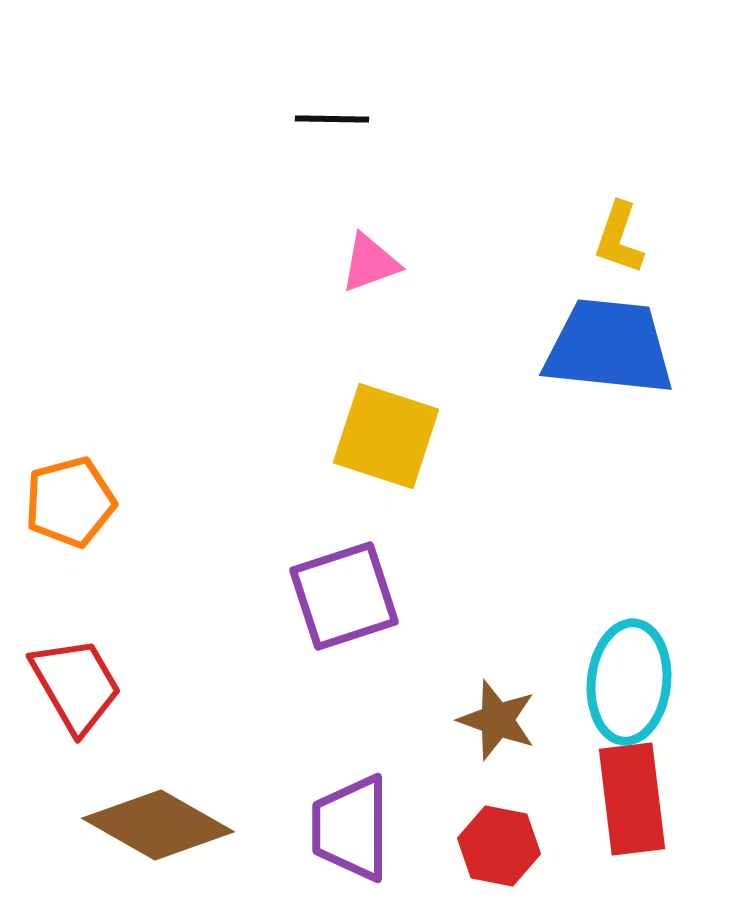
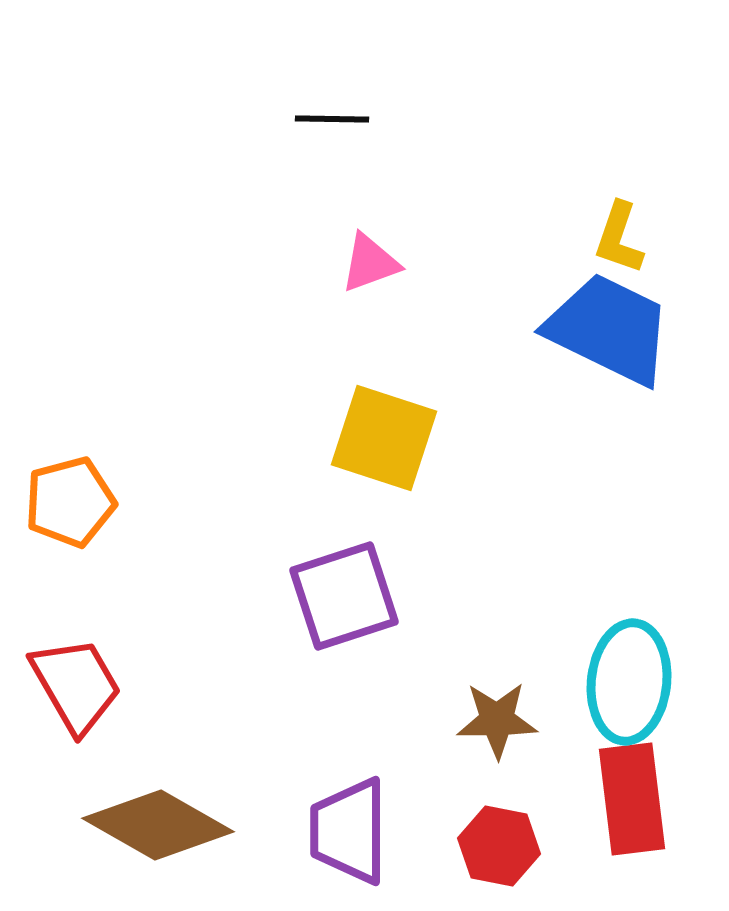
blue trapezoid: moved 18 px up; rotated 20 degrees clockwise
yellow square: moved 2 px left, 2 px down
brown star: rotated 20 degrees counterclockwise
purple trapezoid: moved 2 px left, 3 px down
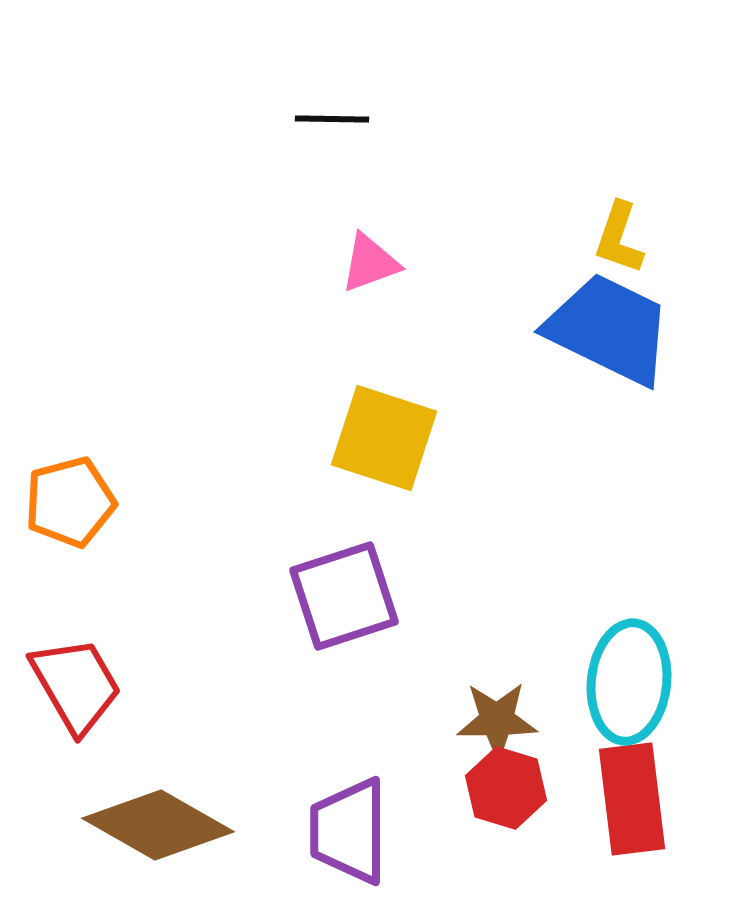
red hexagon: moved 7 px right, 58 px up; rotated 6 degrees clockwise
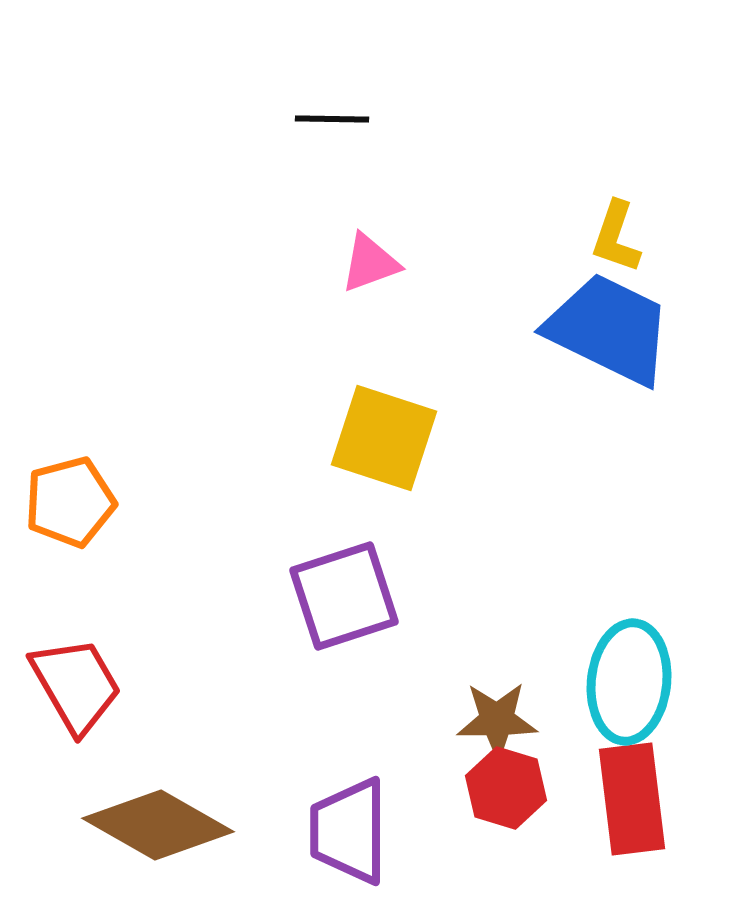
yellow L-shape: moved 3 px left, 1 px up
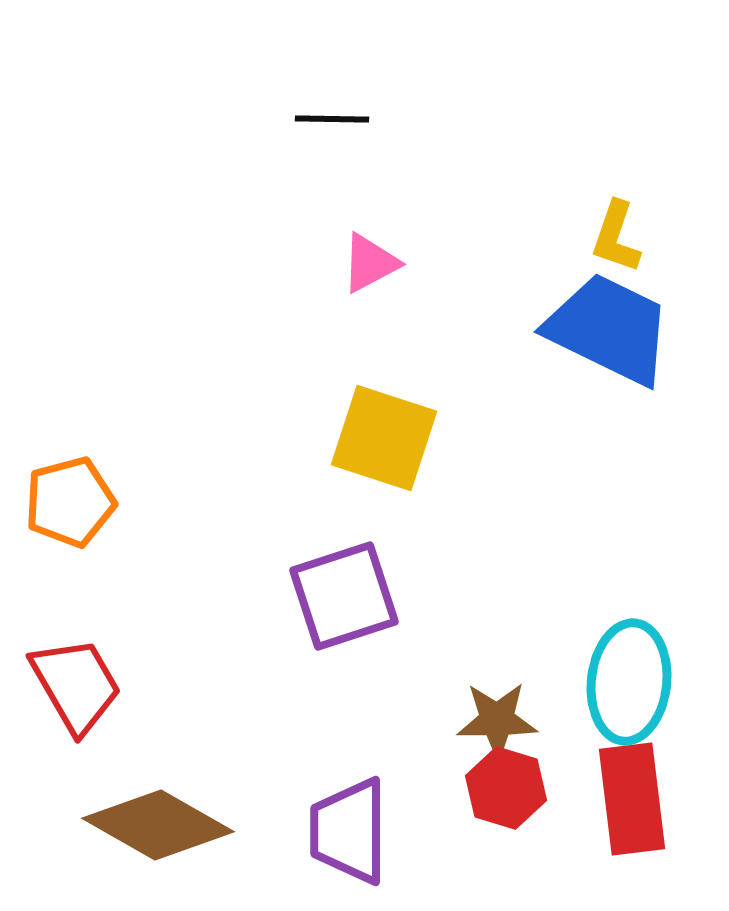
pink triangle: rotated 8 degrees counterclockwise
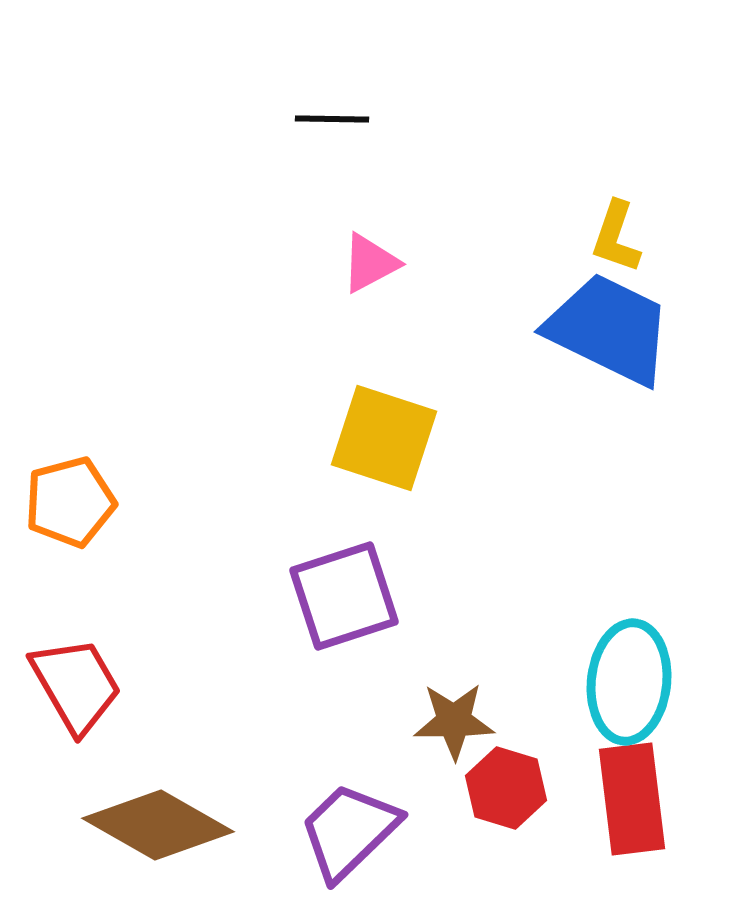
brown star: moved 43 px left, 1 px down
purple trapezoid: rotated 46 degrees clockwise
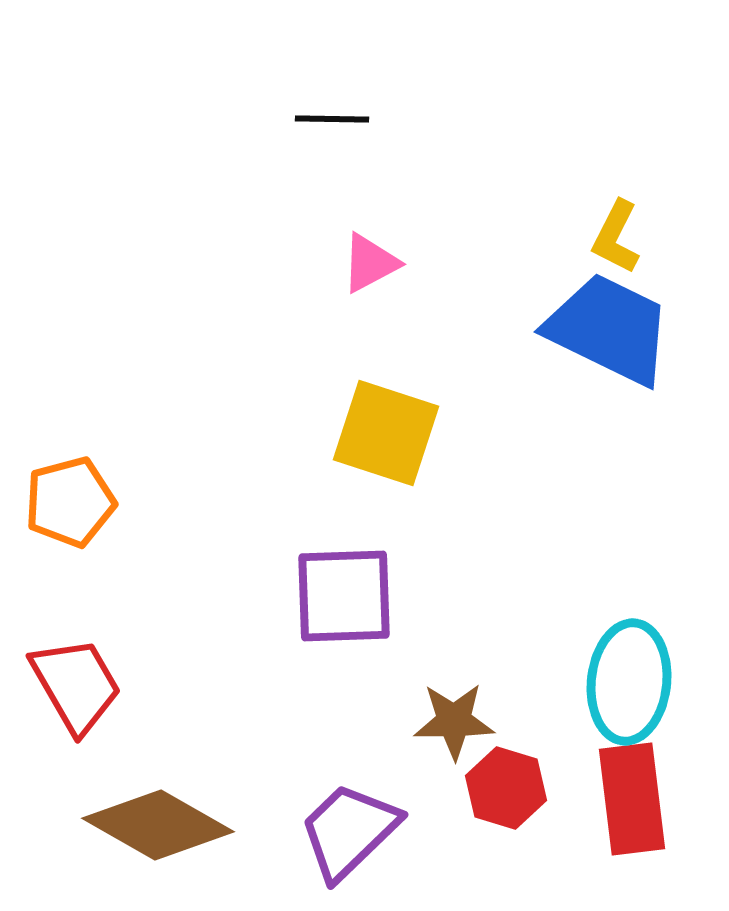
yellow L-shape: rotated 8 degrees clockwise
yellow square: moved 2 px right, 5 px up
purple square: rotated 16 degrees clockwise
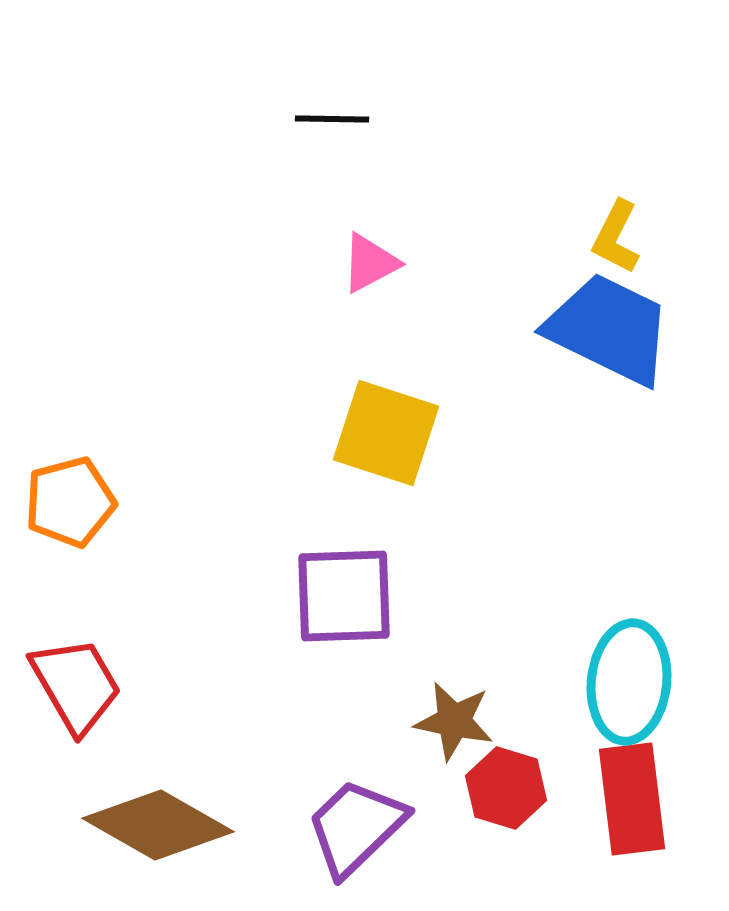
brown star: rotated 12 degrees clockwise
purple trapezoid: moved 7 px right, 4 px up
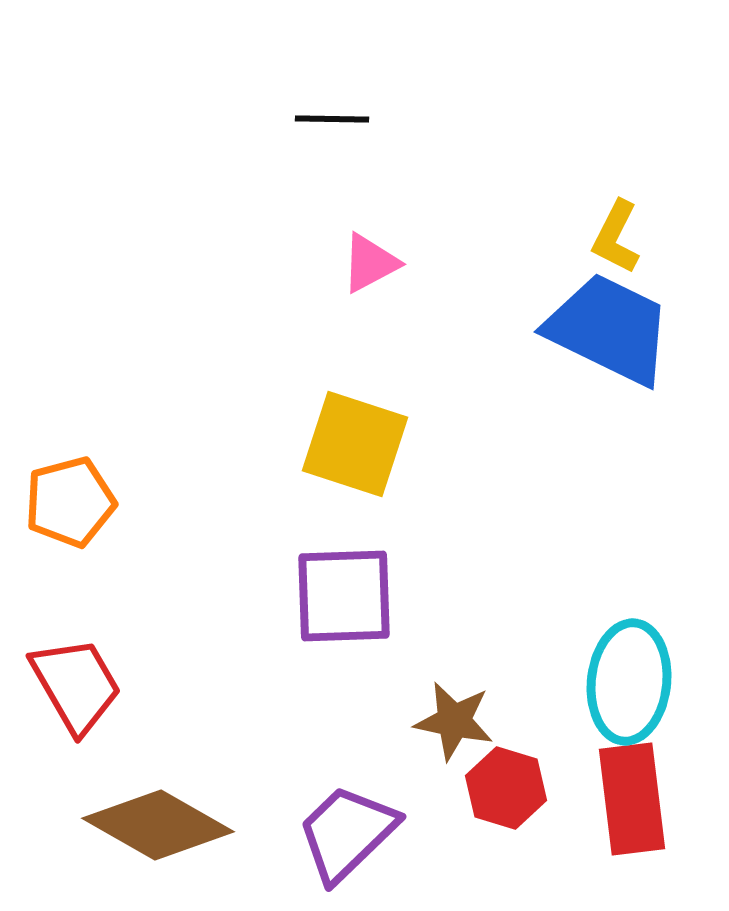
yellow square: moved 31 px left, 11 px down
purple trapezoid: moved 9 px left, 6 px down
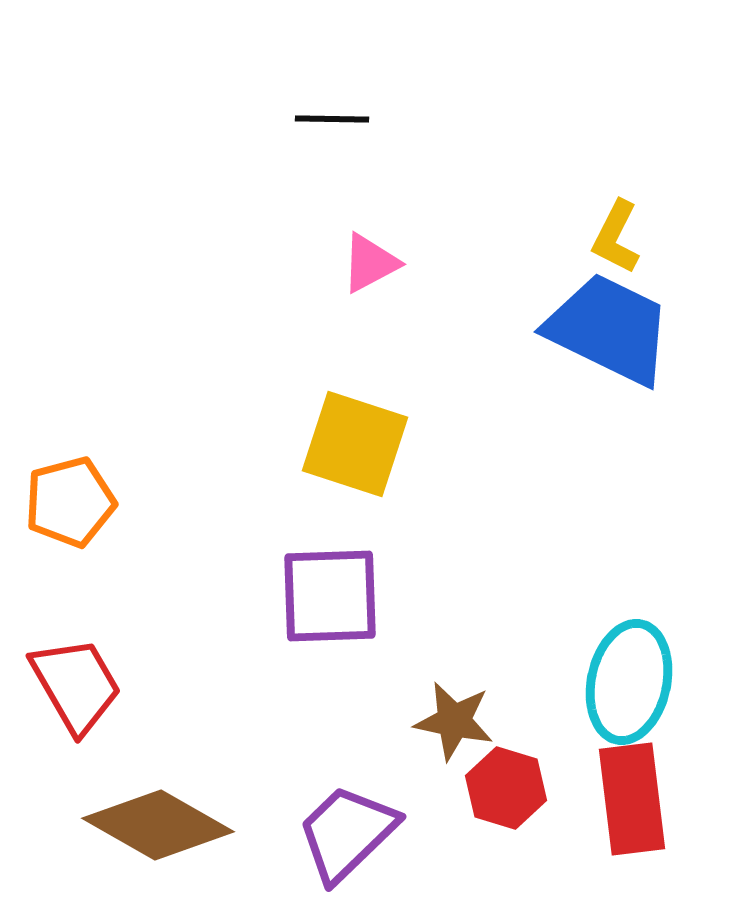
purple square: moved 14 px left
cyan ellipse: rotated 6 degrees clockwise
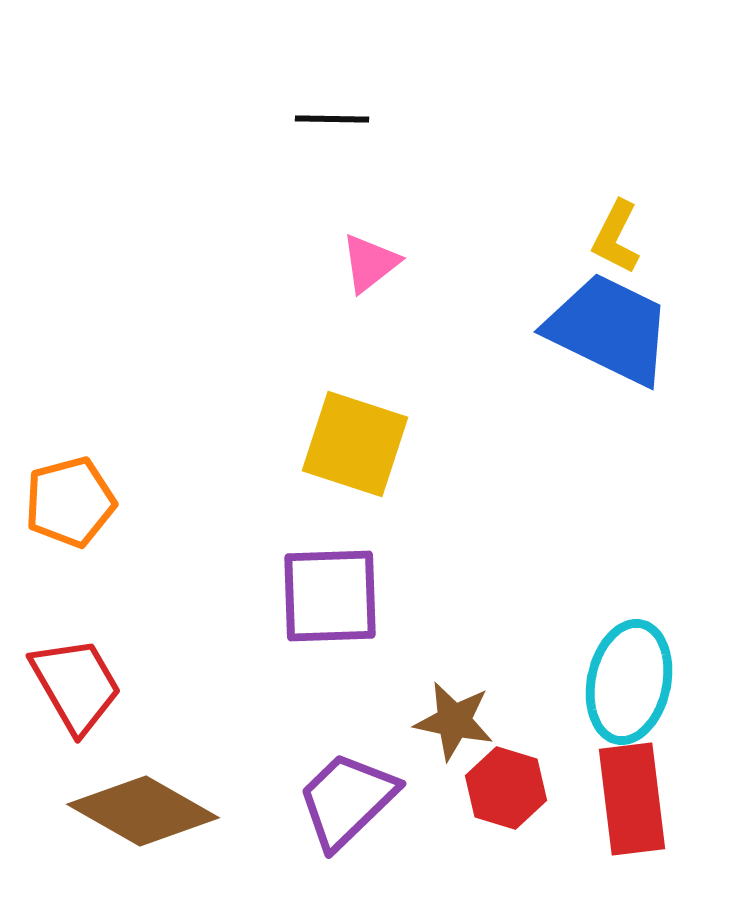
pink triangle: rotated 10 degrees counterclockwise
brown diamond: moved 15 px left, 14 px up
purple trapezoid: moved 33 px up
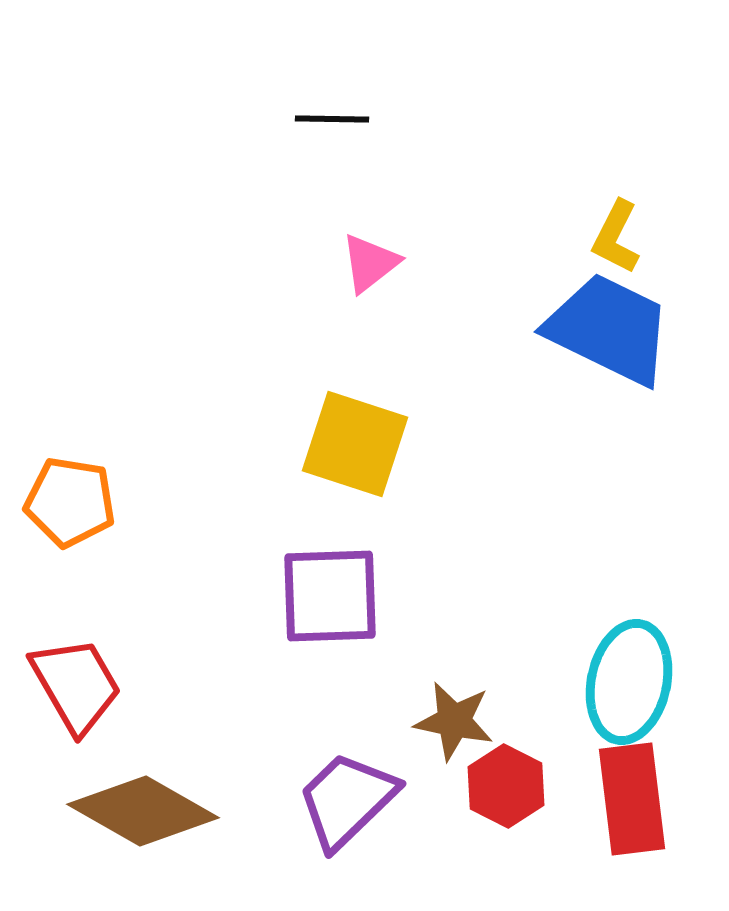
orange pentagon: rotated 24 degrees clockwise
red hexagon: moved 2 px up; rotated 10 degrees clockwise
